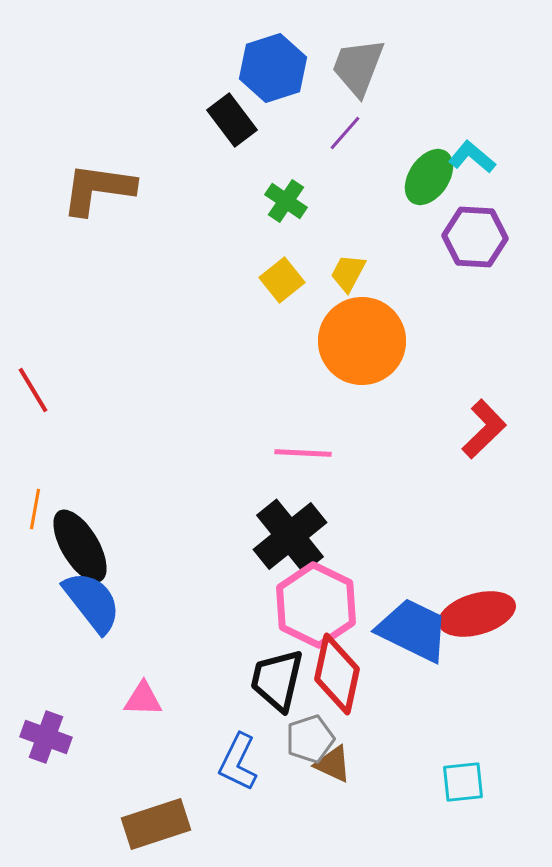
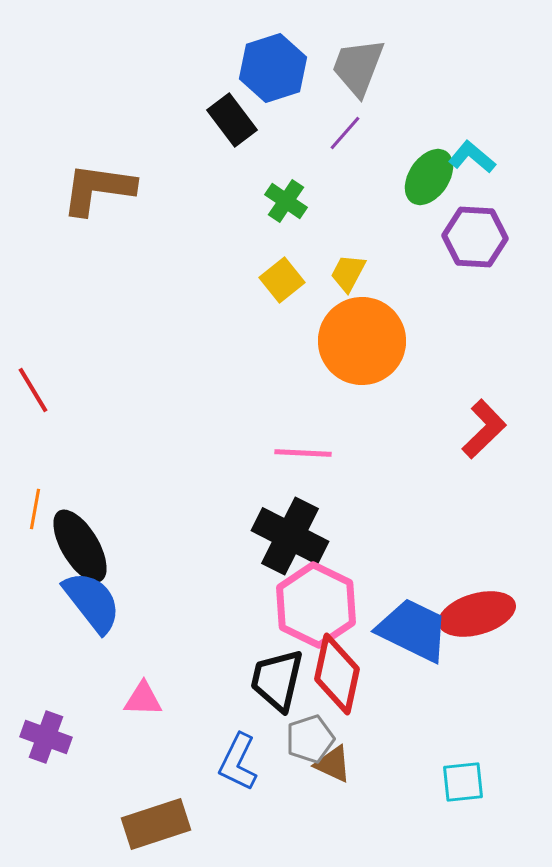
black cross: rotated 24 degrees counterclockwise
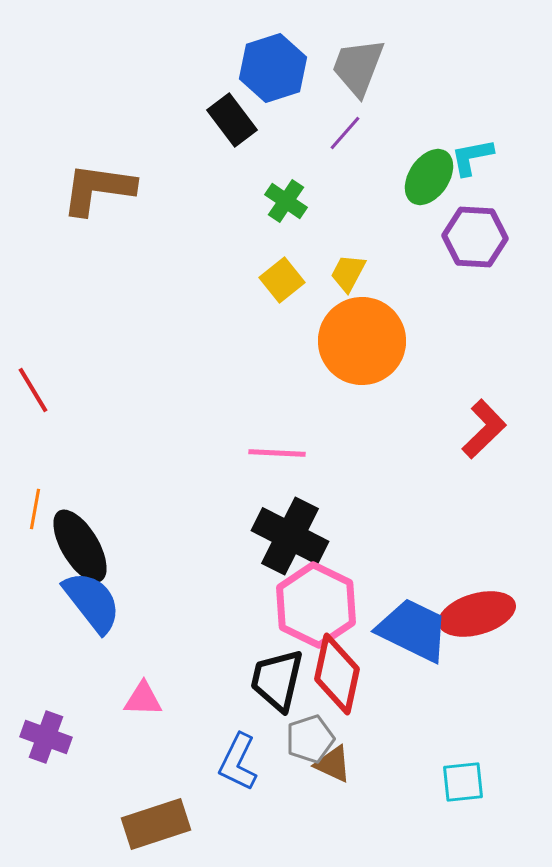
cyan L-shape: rotated 51 degrees counterclockwise
pink line: moved 26 px left
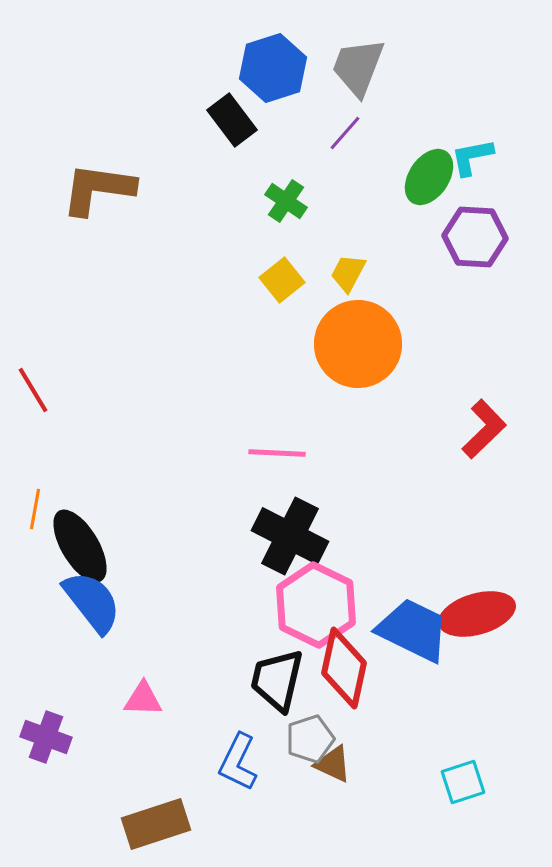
orange circle: moved 4 px left, 3 px down
red diamond: moved 7 px right, 6 px up
cyan square: rotated 12 degrees counterclockwise
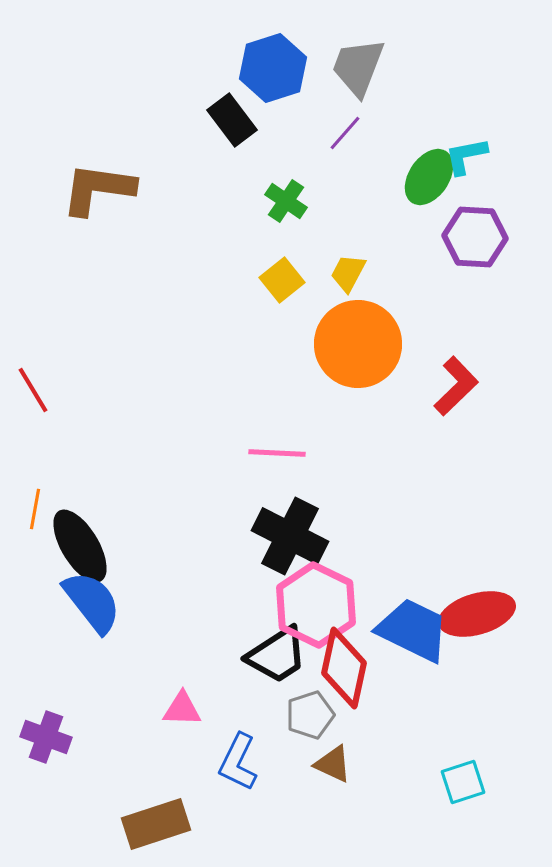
cyan L-shape: moved 6 px left, 1 px up
red L-shape: moved 28 px left, 43 px up
black trapezoid: moved 25 px up; rotated 136 degrees counterclockwise
pink triangle: moved 39 px right, 10 px down
gray pentagon: moved 24 px up
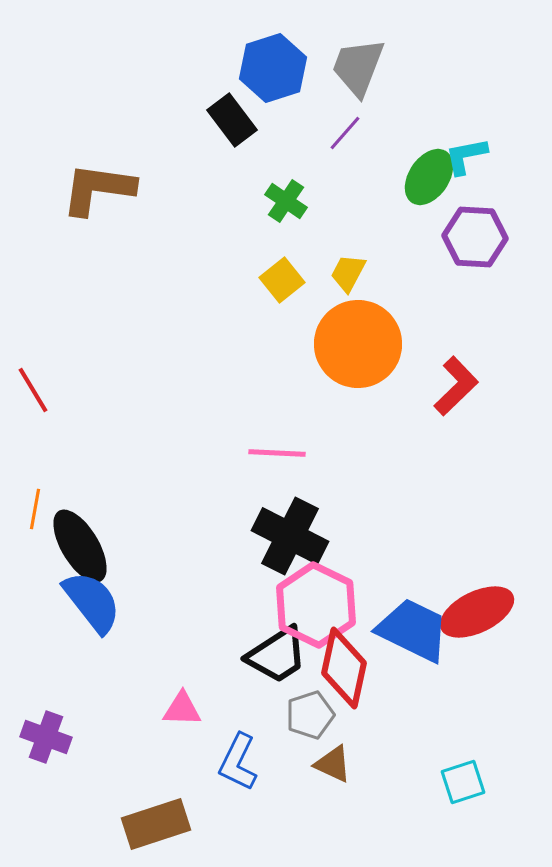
red ellipse: moved 2 px up; rotated 10 degrees counterclockwise
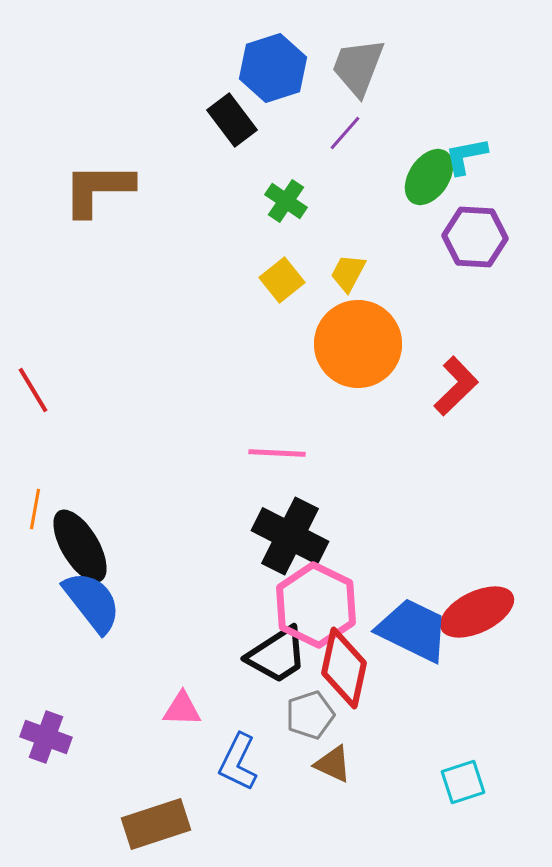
brown L-shape: rotated 8 degrees counterclockwise
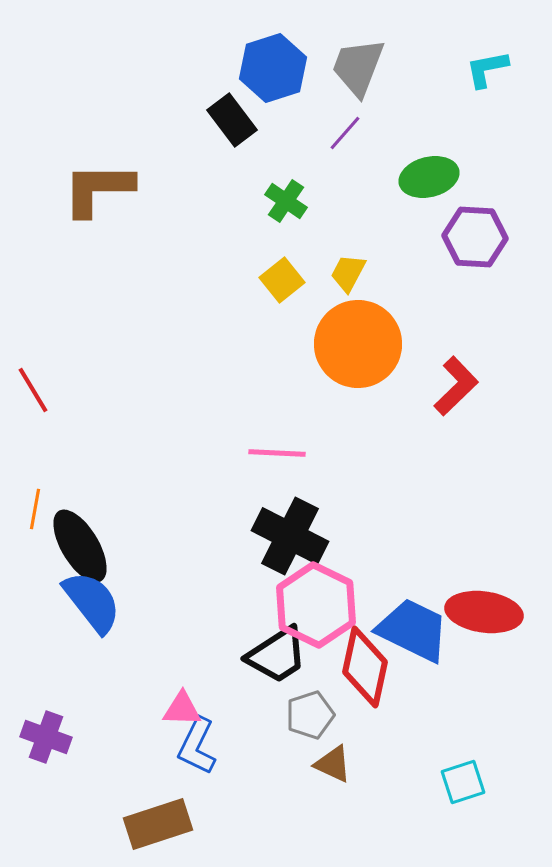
cyan L-shape: moved 21 px right, 87 px up
green ellipse: rotated 42 degrees clockwise
red ellipse: moved 7 px right; rotated 34 degrees clockwise
red diamond: moved 21 px right, 1 px up
blue L-shape: moved 41 px left, 16 px up
brown rectangle: moved 2 px right
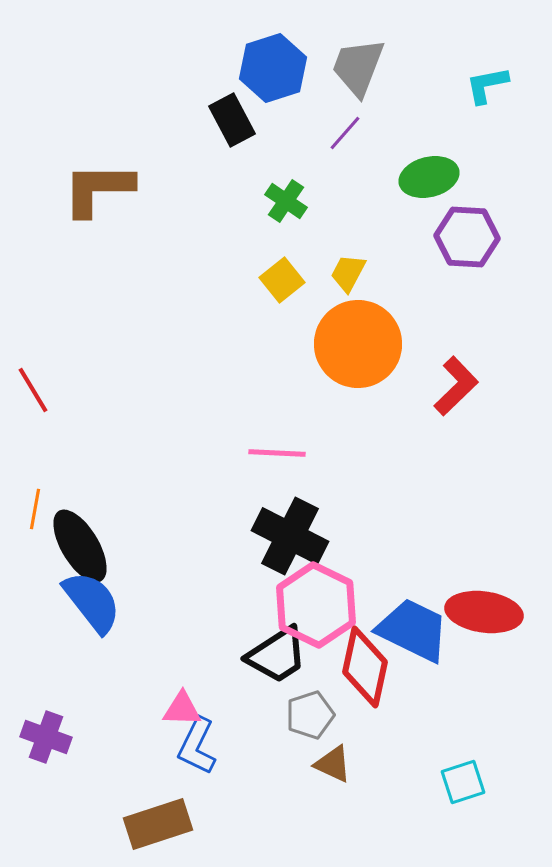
cyan L-shape: moved 16 px down
black rectangle: rotated 9 degrees clockwise
purple hexagon: moved 8 px left
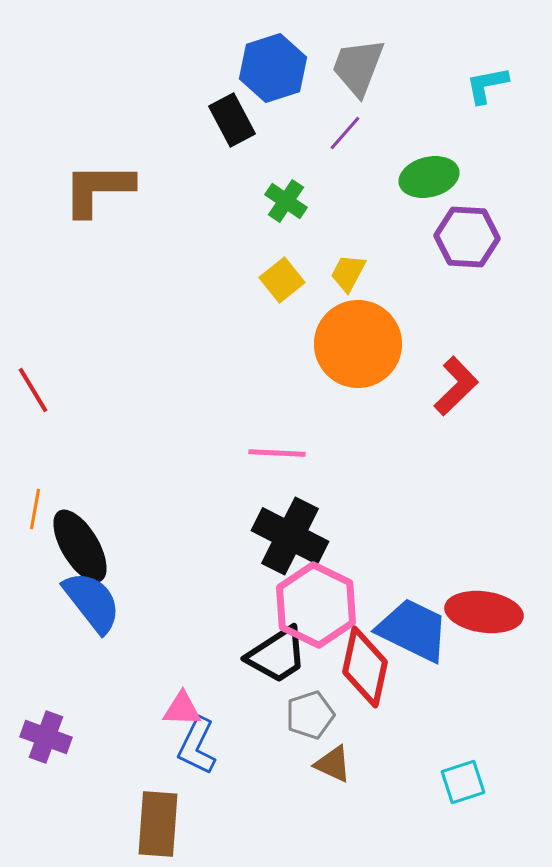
brown rectangle: rotated 68 degrees counterclockwise
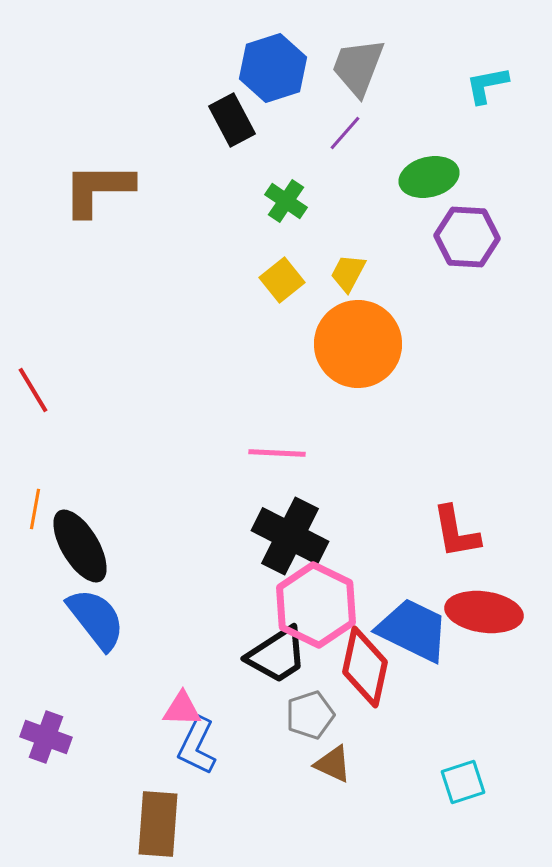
red L-shape: moved 146 px down; rotated 124 degrees clockwise
blue semicircle: moved 4 px right, 17 px down
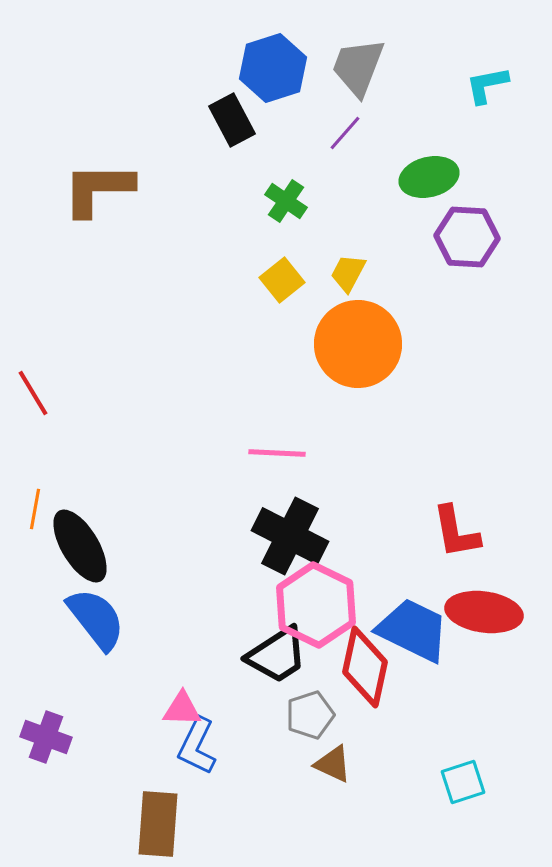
red line: moved 3 px down
